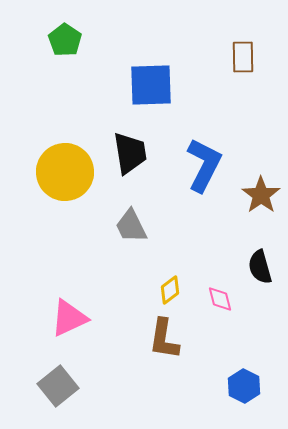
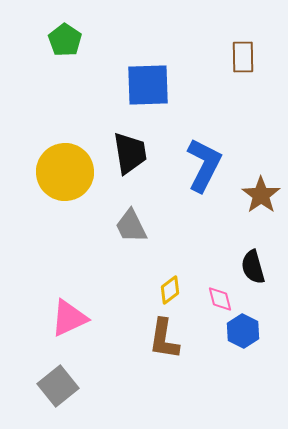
blue square: moved 3 px left
black semicircle: moved 7 px left
blue hexagon: moved 1 px left, 55 px up
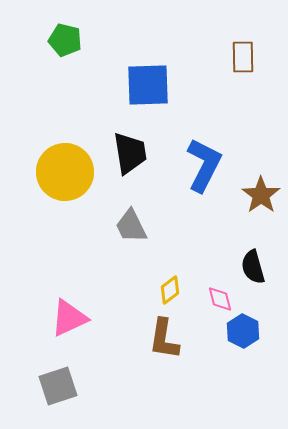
green pentagon: rotated 20 degrees counterclockwise
gray square: rotated 21 degrees clockwise
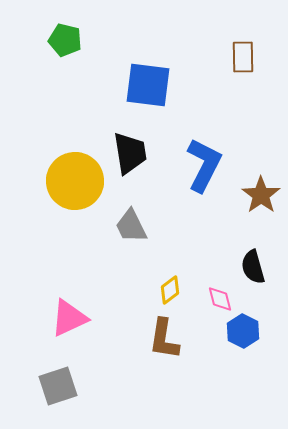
blue square: rotated 9 degrees clockwise
yellow circle: moved 10 px right, 9 px down
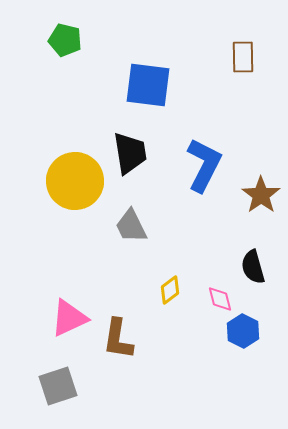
brown L-shape: moved 46 px left
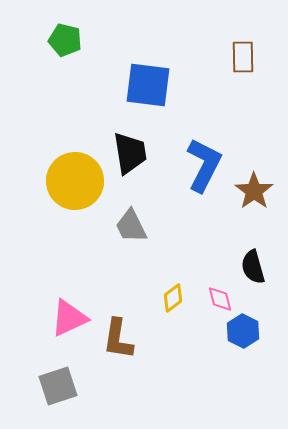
brown star: moved 7 px left, 4 px up
yellow diamond: moved 3 px right, 8 px down
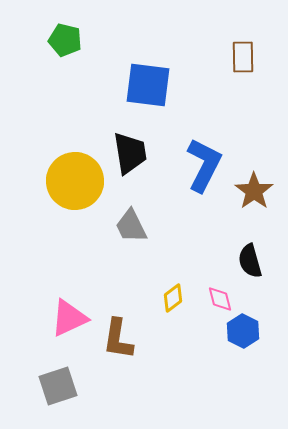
black semicircle: moved 3 px left, 6 px up
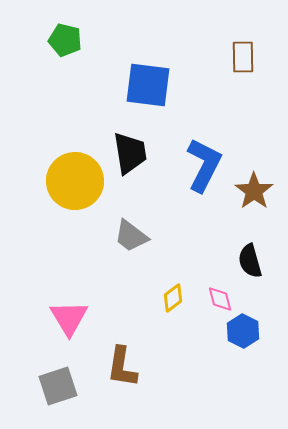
gray trapezoid: moved 10 px down; rotated 27 degrees counterclockwise
pink triangle: rotated 36 degrees counterclockwise
brown L-shape: moved 4 px right, 28 px down
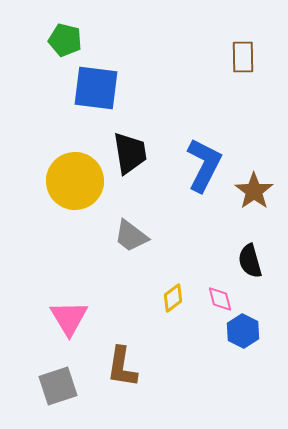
blue square: moved 52 px left, 3 px down
